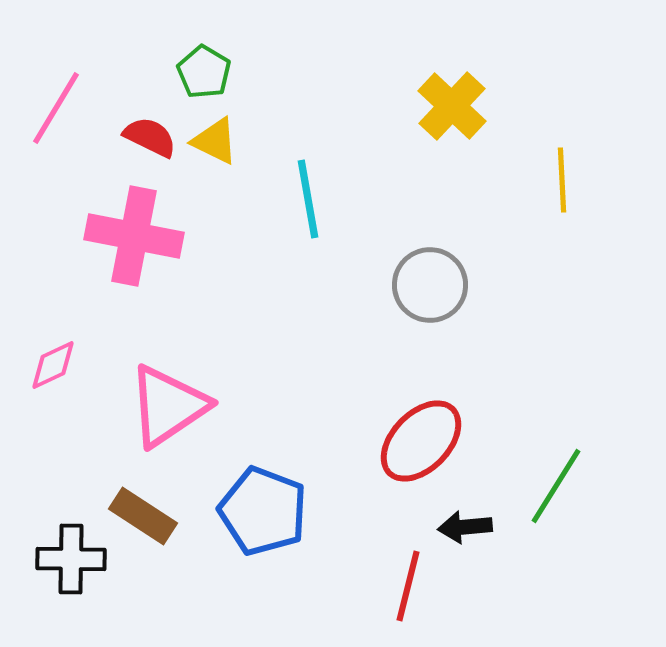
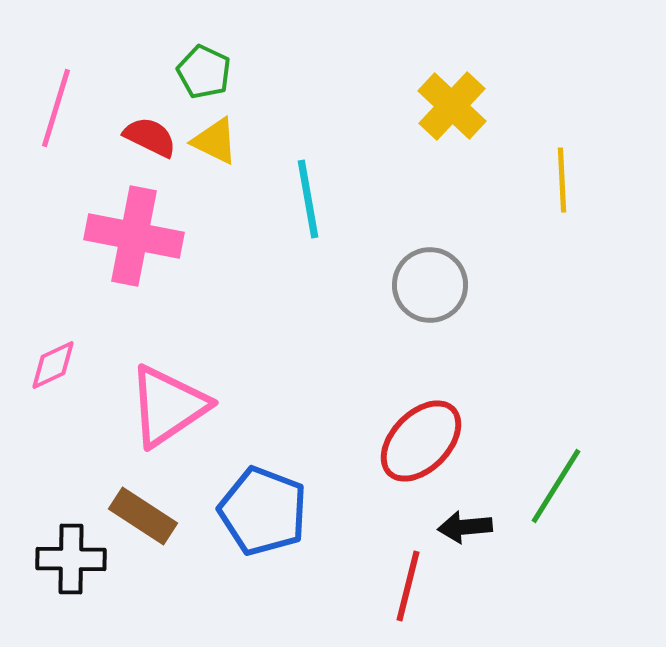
green pentagon: rotated 6 degrees counterclockwise
pink line: rotated 14 degrees counterclockwise
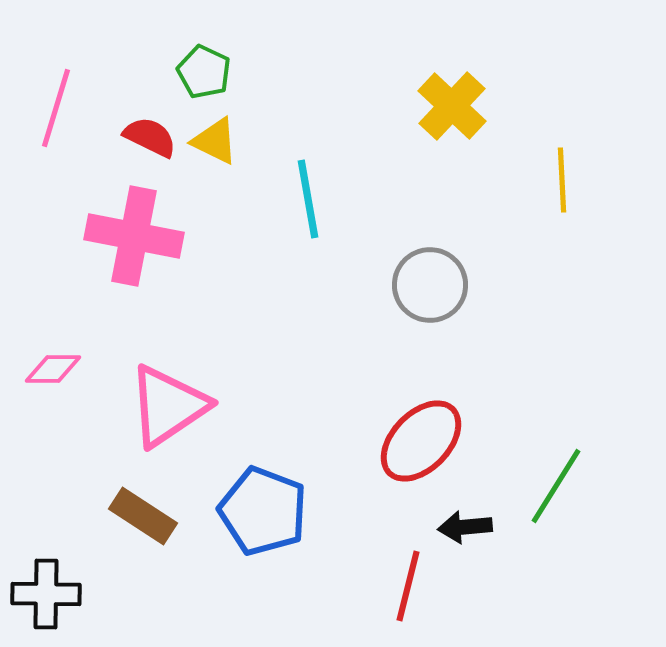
pink diamond: moved 4 px down; rotated 26 degrees clockwise
black cross: moved 25 px left, 35 px down
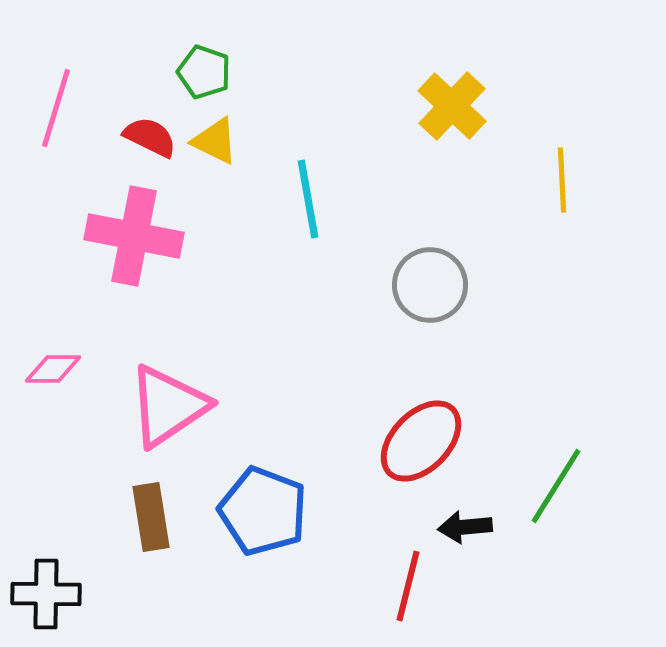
green pentagon: rotated 6 degrees counterclockwise
brown rectangle: moved 8 px right, 1 px down; rotated 48 degrees clockwise
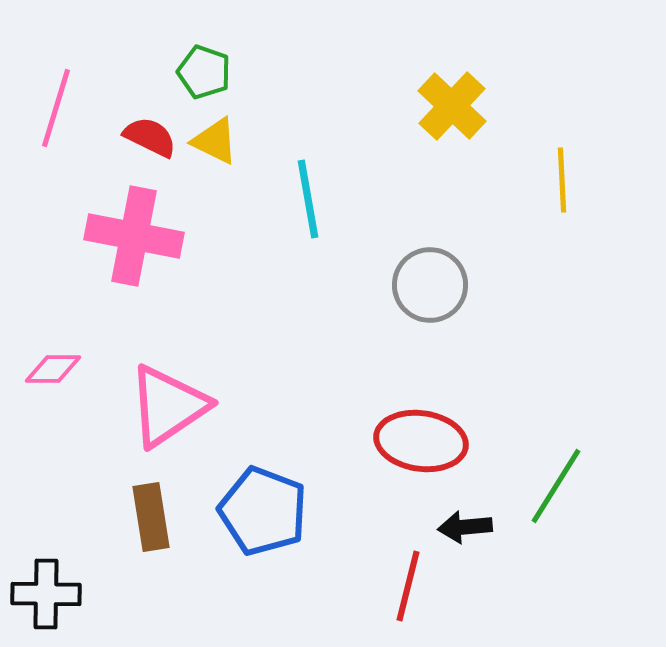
red ellipse: rotated 54 degrees clockwise
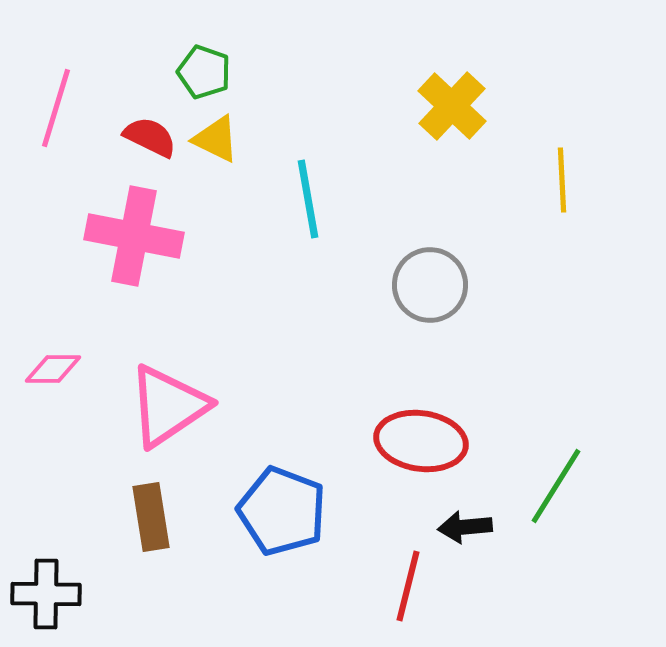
yellow triangle: moved 1 px right, 2 px up
blue pentagon: moved 19 px right
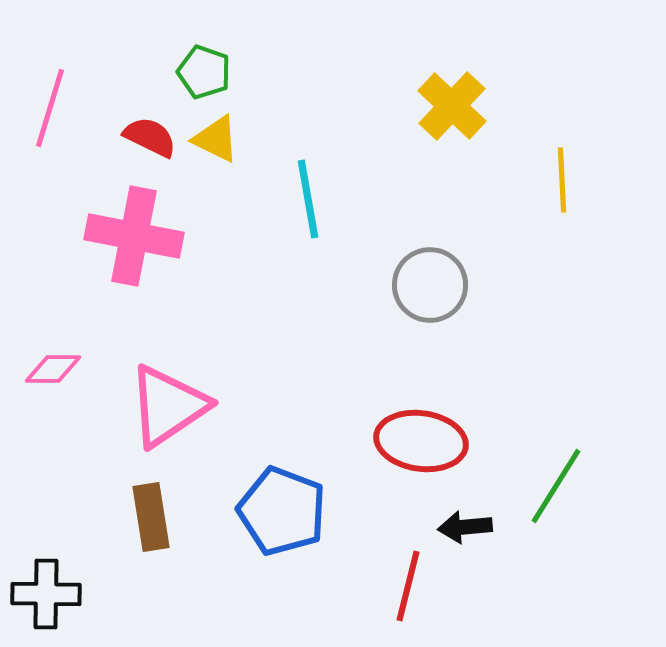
pink line: moved 6 px left
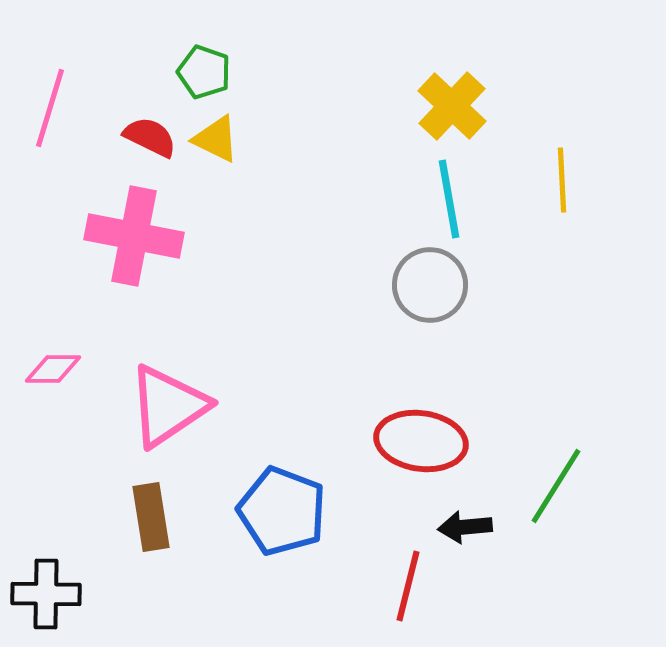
cyan line: moved 141 px right
